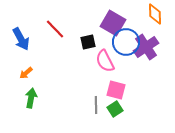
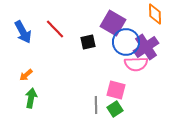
blue arrow: moved 2 px right, 7 px up
pink semicircle: moved 31 px right, 3 px down; rotated 65 degrees counterclockwise
orange arrow: moved 2 px down
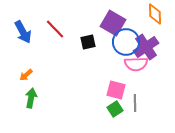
gray line: moved 39 px right, 2 px up
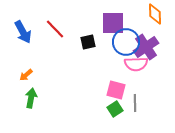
purple square: rotated 30 degrees counterclockwise
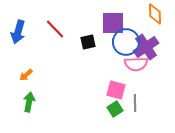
blue arrow: moved 5 px left; rotated 45 degrees clockwise
green arrow: moved 2 px left, 4 px down
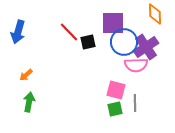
red line: moved 14 px right, 3 px down
blue circle: moved 2 px left
pink semicircle: moved 1 px down
green square: rotated 21 degrees clockwise
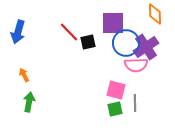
blue circle: moved 2 px right, 1 px down
orange arrow: moved 2 px left; rotated 104 degrees clockwise
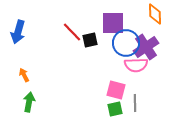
red line: moved 3 px right
black square: moved 2 px right, 2 px up
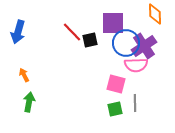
purple cross: moved 2 px left, 1 px up
pink square: moved 6 px up
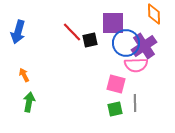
orange diamond: moved 1 px left
